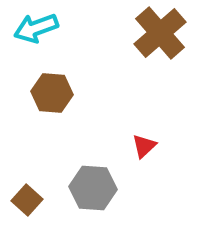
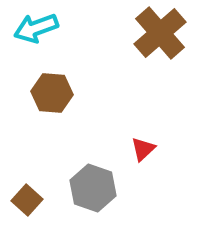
red triangle: moved 1 px left, 3 px down
gray hexagon: rotated 15 degrees clockwise
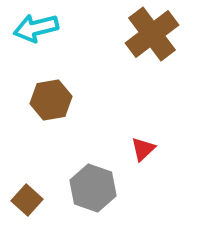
cyan arrow: rotated 6 degrees clockwise
brown cross: moved 8 px left, 1 px down; rotated 4 degrees clockwise
brown hexagon: moved 1 px left, 7 px down; rotated 15 degrees counterclockwise
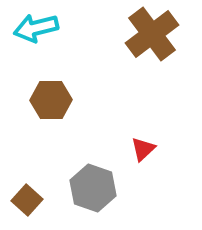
brown hexagon: rotated 9 degrees clockwise
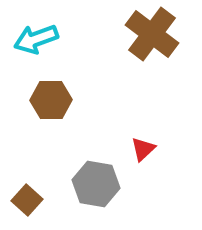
cyan arrow: moved 11 px down; rotated 6 degrees counterclockwise
brown cross: rotated 16 degrees counterclockwise
gray hexagon: moved 3 px right, 4 px up; rotated 9 degrees counterclockwise
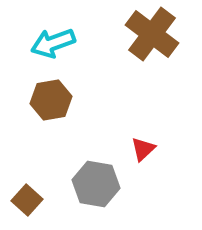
cyan arrow: moved 17 px right, 4 px down
brown hexagon: rotated 9 degrees counterclockwise
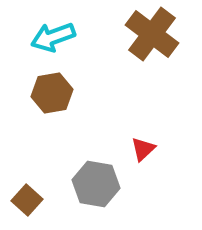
cyan arrow: moved 6 px up
brown hexagon: moved 1 px right, 7 px up
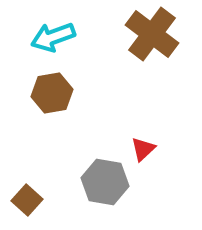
gray hexagon: moved 9 px right, 2 px up
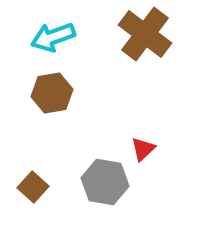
brown cross: moved 7 px left
brown square: moved 6 px right, 13 px up
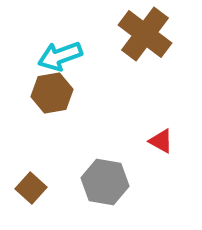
cyan arrow: moved 7 px right, 19 px down
red triangle: moved 18 px right, 8 px up; rotated 48 degrees counterclockwise
brown square: moved 2 px left, 1 px down
